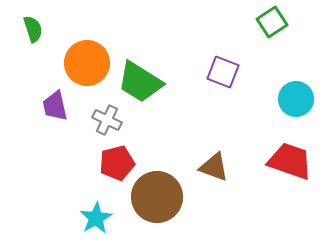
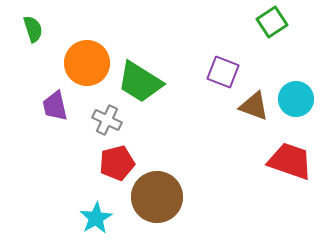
brown triangle: moved 40 px right, 61 px up
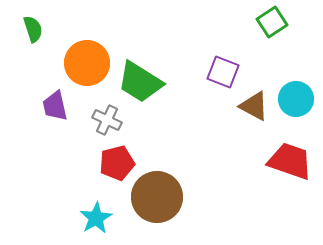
brown triangle: rotated 8 degrees clockwise
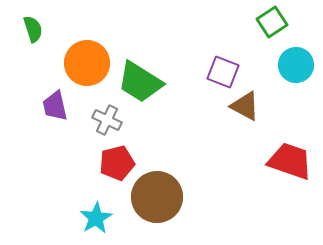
cyan circle: moved 34 px up
brown triangle: moved 9 px left
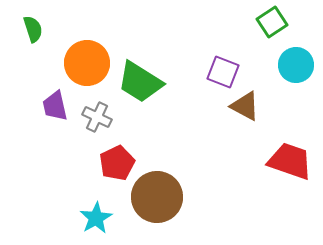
gray cross: moved 10 px left, 3 px up
red pentagon: rotated 12 degrees counterclockwise
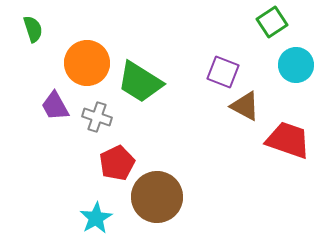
purple trapezoid: rotated 16 degrees counterclockwise
gray cross: rotated 8 degrees counterclockwise
red trapezoid: moved 2 px left, 21 px up
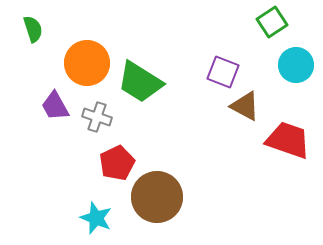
cyan star: rotated 20 degrees counterclockwise
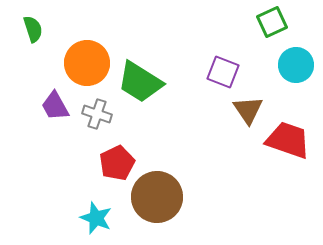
green square: rotated 8 degrees clockwise
brown triangle: moved 3 px right, 4 px down; rotated 28 degrees clockwise
gray cross: moved 3 px up
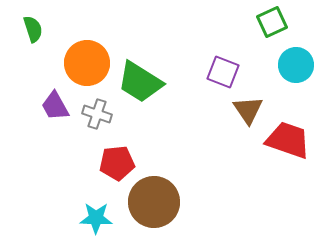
red pentagon: rotated 20 degrees clockwise
brown circle: moved 3 px left, 5 px down
cyan star: rotated 20 degrees counterclockwise
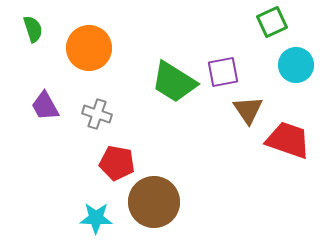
orange circle: moved 2 px right, 15 px up
purple square: rotated 32 degrees counterclockwise
green trapezoid: moved 34 px right
purple trapezoid: moved 10 px left
red pentagon: rotated 16 degrees clockwise
